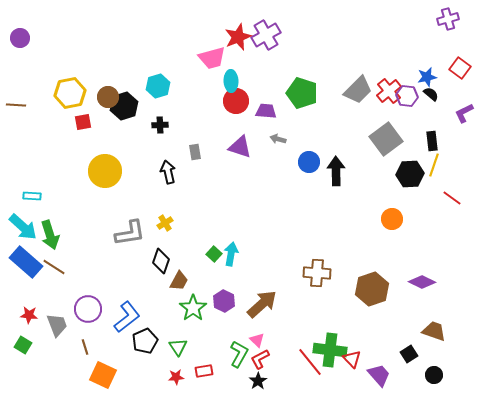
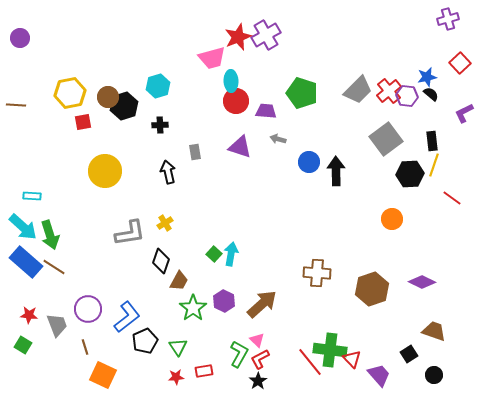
red square at (460, 68): moved 5 px up; rotated 10 degrees clockwise
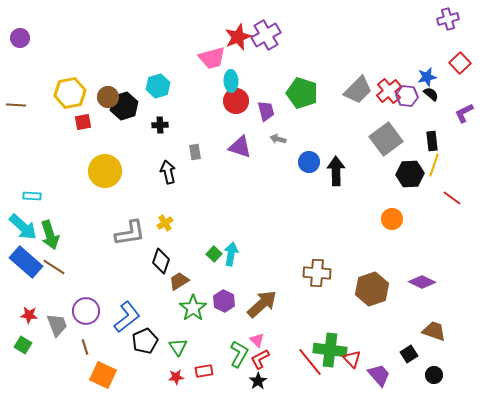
purple trapezoid at (266, 111): rotated 70 degrees clockwise
brown trapezoid at (179, 281): rotated 150 degrees counterclockwise
purple circle at (88, 309): moved 2 px left, 2 px down
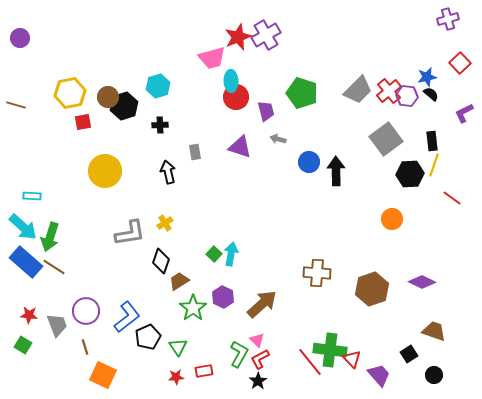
red circle at (236, 101): moved 4 px up
brown line at (16, 105): rotated 12 degrees clockwise
green arrow at (50, 235): moved 2 px down; rotated 36 degrees clockwise
purple hexagon at (224, 301): moved 1 px left, 4 px up
black pentagon at (145, 341): moved 3 px right, 4 px up
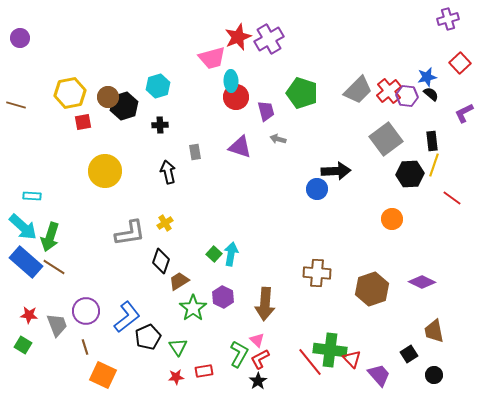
purple cross at (266, 35): moved 3 px right, 4 px down
blue circle at (309, 162): moved 8 px right, 27 px down
black arrow at (336, 171): rotated 88 degrees clockwise
brown arrow at (262, 304): moved 3 px right; rotated 136 degrees clockwise
brown trapezoid at (434, 331): rotated 120 degrees counterclockwise
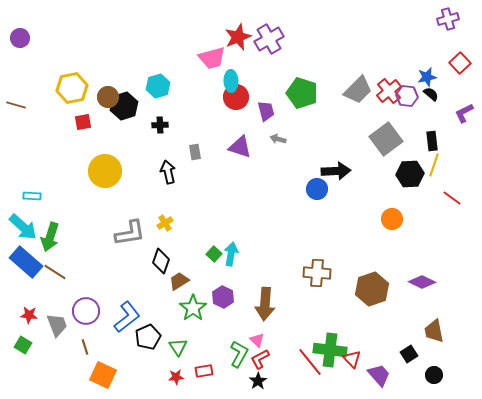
yellow hexagon at (70, 93): moved 2 px right, 5 px up
brown line at (54, 267): moved 1 px right, 5 px down
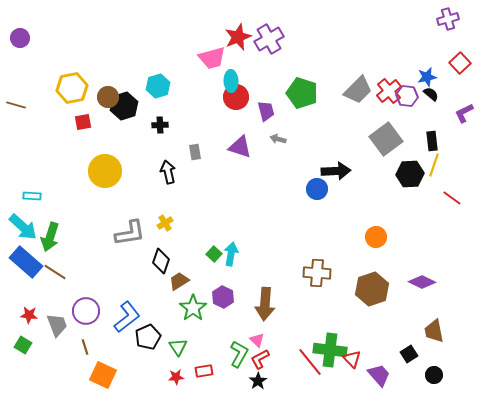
orange circle at (392, 219): moved 16 px left, 18 px down
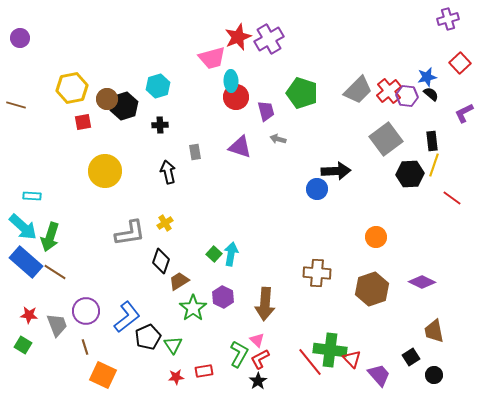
brown circle at (108, 97): moved 1 px left, 2 px down
green triangle at (178, 347): moved 5 px left, 2 px up
black square at (409, 354): moved 2 px right, 3 px down
